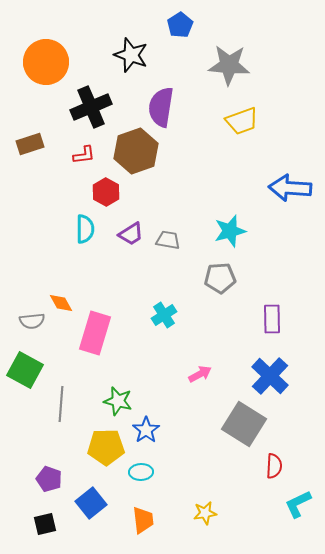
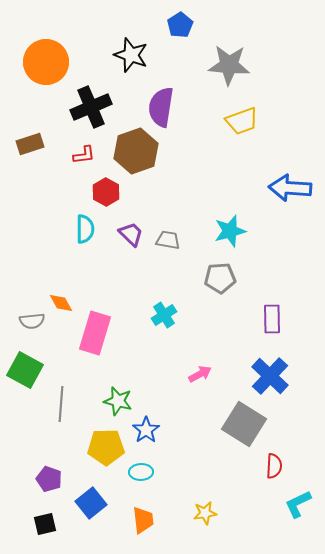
purple trapezoid: rotated 104 degrees counterclockwise
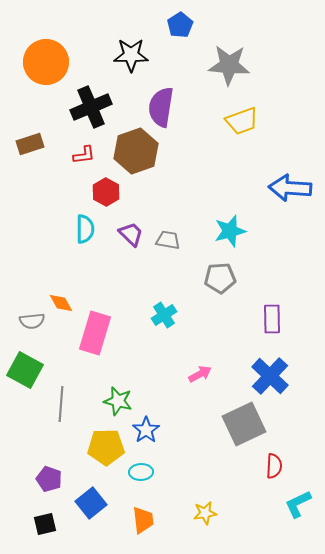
black star: rotated 20 degrees counterclockwise
gray square: rotated 33 degrees clockwise
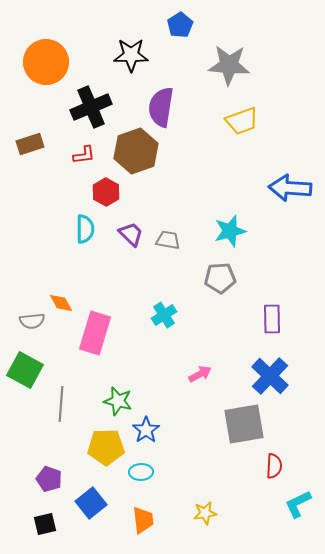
gray square: rotated 15 degrees clockwise
